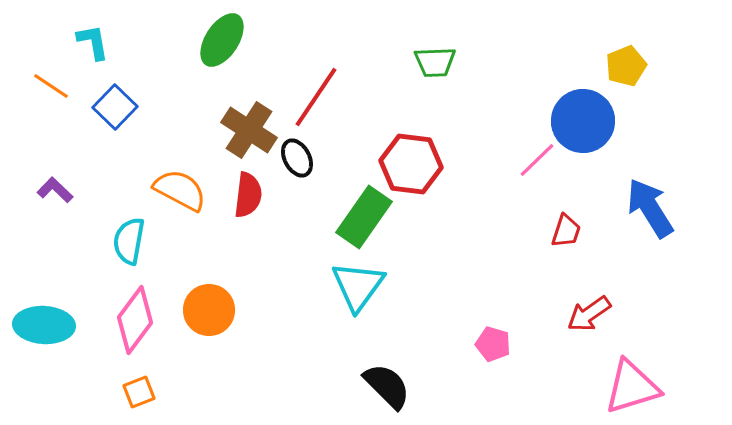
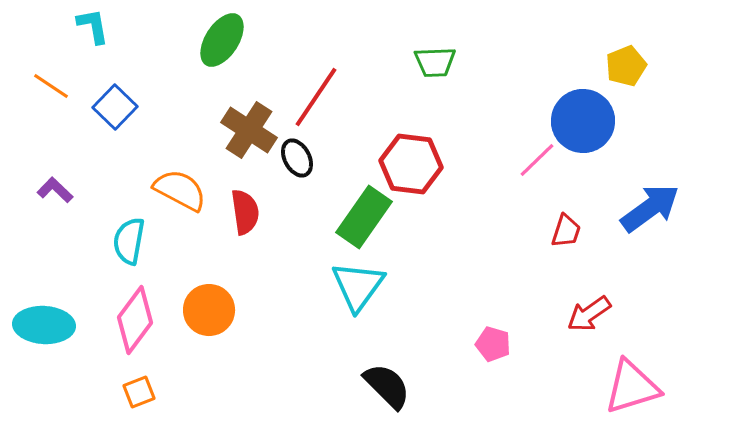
cyan L-shape: moved 16 px up
red semicircle: moved 3 px left, 17 px down; rotated 15 degrees counterclockwise
blue arrow: rotated 86 degrees clockwise
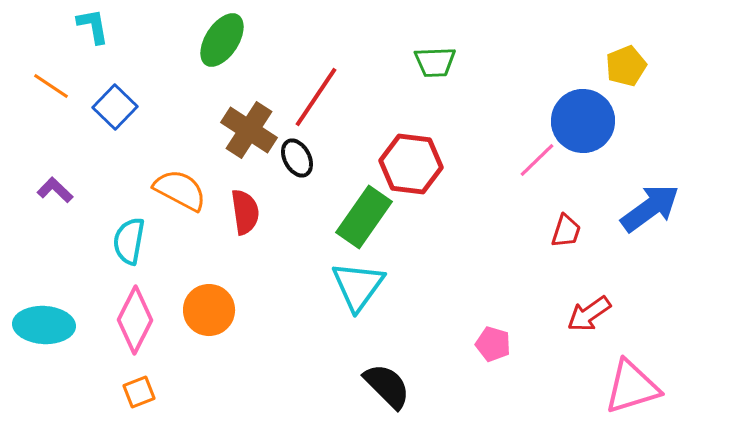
pink diamond: rotated 10 degrees counterclockwise
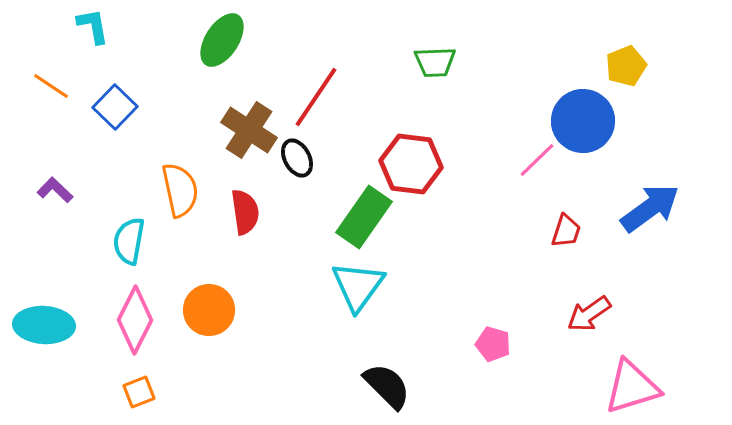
orange semicircle: rotated 50 degrees clockwise
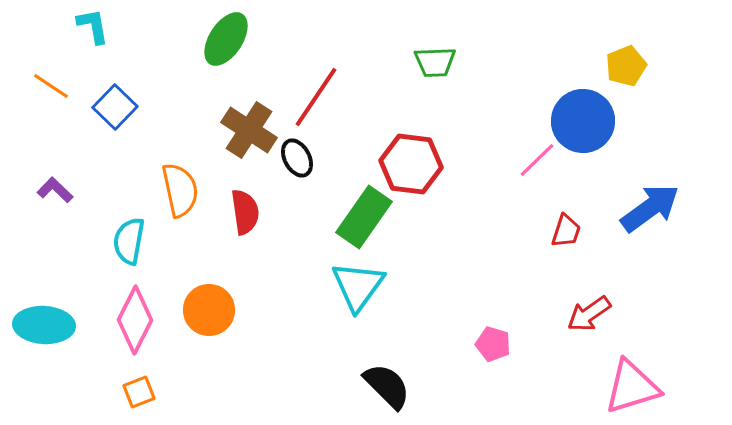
green ellipse: moved 4 px right, 1 px up
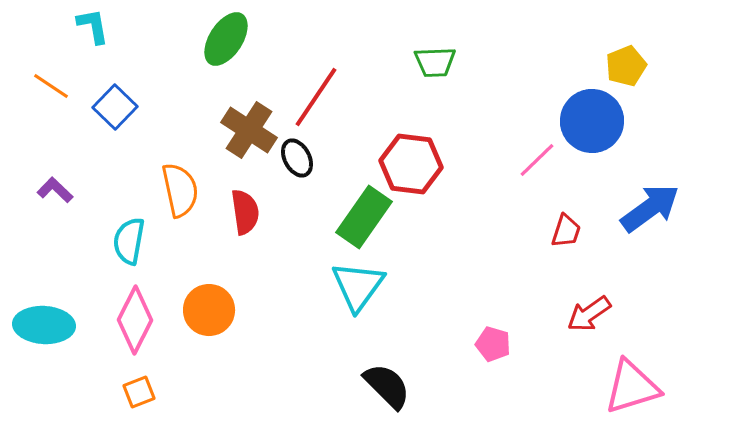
blue circle: moved 9 px right
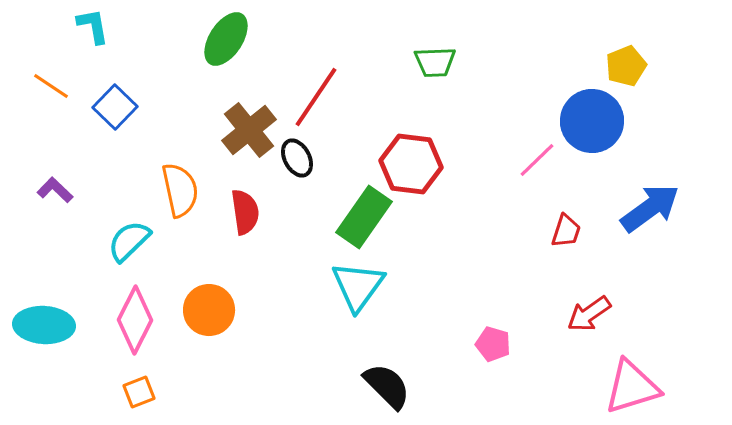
brown cross: rotated 18 degrees clockwise
cyan semicircle: rotated 36 degrees clockwise
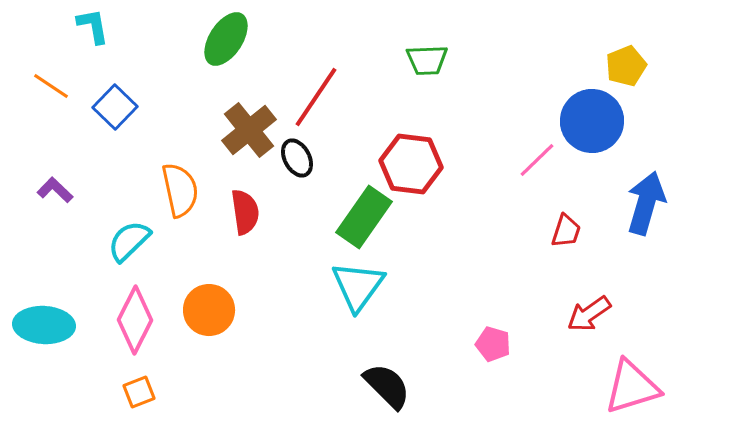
green trapezoid: moved 8 px left, 2 px up
blue arrow: moved 4 px left, 5 px up; rotated 38 degrees counterclockwise
